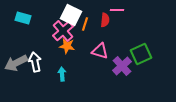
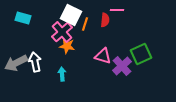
pink cross: moved 1 px left, 1 px down
pink triangle: moved 3 px right, 5 px down
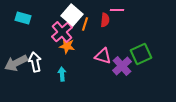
white square: moved 1 px right; rotated 15 degrees clockwise
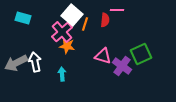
purple cross: rotated 12 degrees counterclockwise
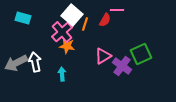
red semicircle: rotated 24 degrees clockwise
pink triangle: rotated 48 degrees counterclockwise
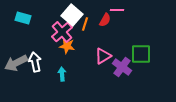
green square: rotated 25 degrees clockwise
purple cross: moved 1 px down
